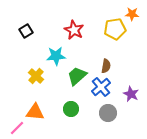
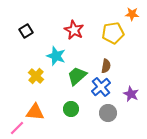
yellow pentagon: moved 2 px left, 4 px down
cyan star: rotated 24 degrees clockwise
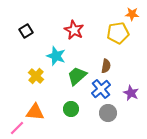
yellow pentagon: moved 5 px right
blue cross: moved 2 px down
purple star: moved 1 px up
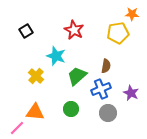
blue cross: rotated 18 degrees clockwise
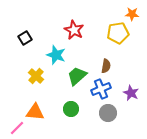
black square: moved 1 px left, 7 px down
cyan star: moved 1 px up
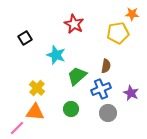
red star: moved 6 px up
yellow cross: moved 1 px right, 12 px down
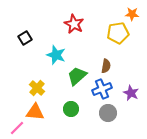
blue cross: moved 1 px right
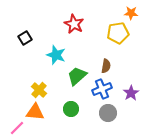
orange star: moved 1 px left, 1 px up
yellow cross: moved 2 px right, 2 px down
purple star: rotated 14 degrees clockwise
